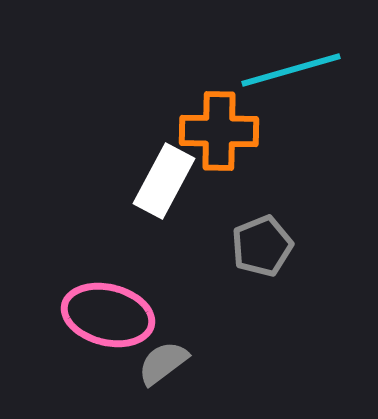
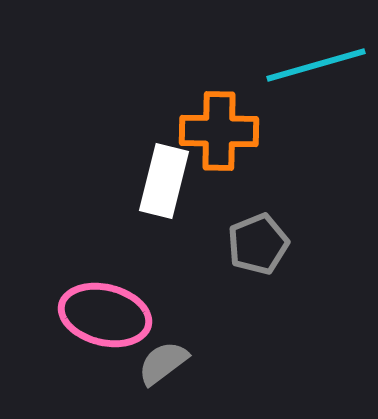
cyan line: moved 25 px right, 5 px up
white rectangle: rotated 14 degrees counterclockwise
gray pentagon: moved 4 px left, 2 px up
pink ellipse: moved 3 px left
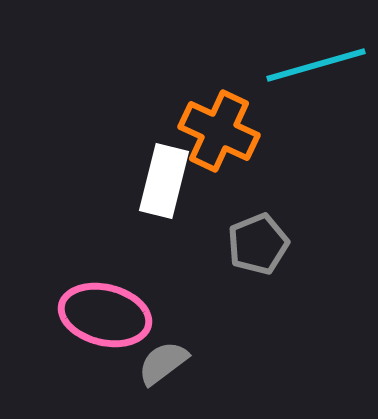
orange cross: rotated 24 degrees clockwise
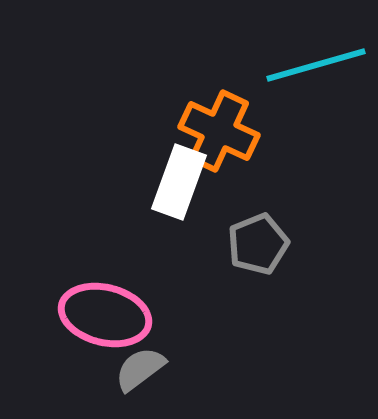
white rectangle: moved 15 px right, 1 px down; rotated 6 degrees clockwise
gray semicircle: moved 23 px left, 6 px down
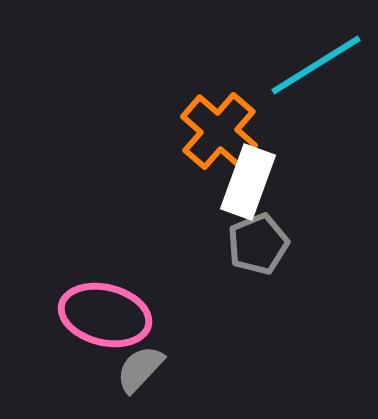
cyan line: rotated 16 degrees counterclockwise
orange cross: rotated 16 degrees clockwise
white rectangle: moved 69 px right
gray semicircle: rotated 10 degrees counterclockwise
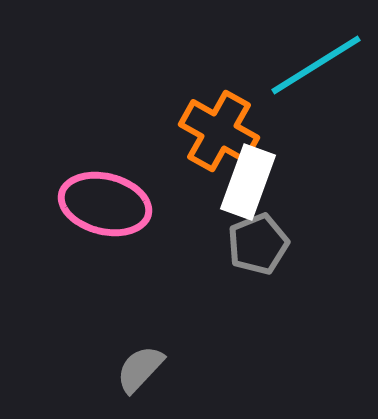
orange cross: rotated 12 degrees counterclockwise
pink ellipse: moved 111 px up
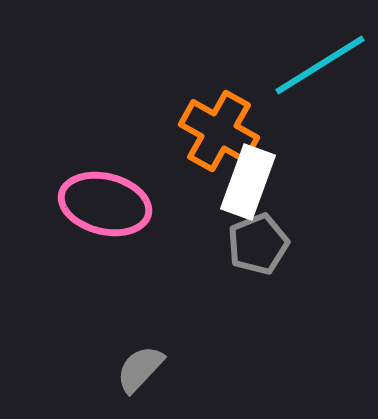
cyan line: moved 4 px right
